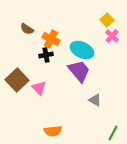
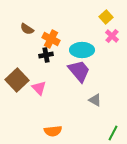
yellow square: moved 1 px left, 3 px up
cyan ellipse: rotated 25 degrees counterclockwise
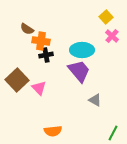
orange cross: moved 10 px left, 2 px down; rotated 18 degrees counterclockwise
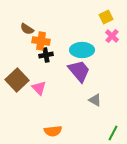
yellow square: rotated 16 degrees clockwise
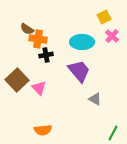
yellow square: moved 2 px left
orange cross: moved 3 px left, 2 px up
cyan ellipse: moved 8 px up
gray triangle: moved 1 px up
orange semicircle: moved 10 px left, 1 px up
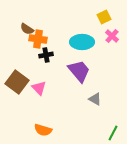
brown square: moved 2 px down; rotated 10 degrees counterclockwise
orange semicircle: rotated 24 degrees clockwise
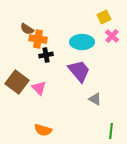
green line: moved 2 px left, 2 px up; rotated 21 degrees counterclockwise
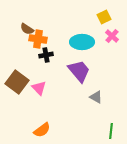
gray triangle: moved 1 px right, 2 px up
orange semicircle: moved 1 px left; rotated 54 degrees counterclockwise
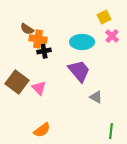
black cross: moved 2 px left, 4 px up
